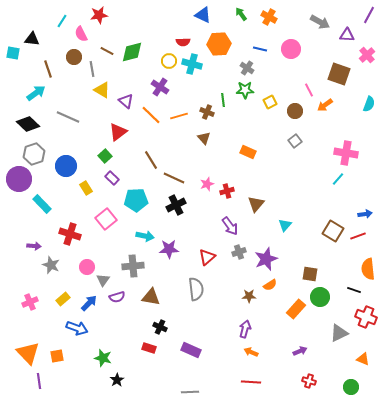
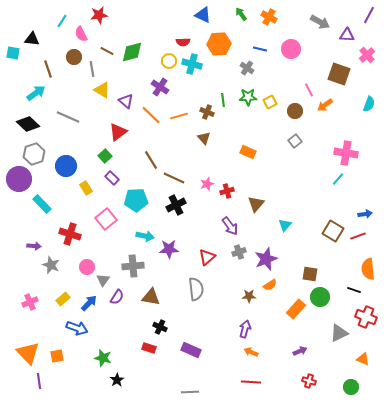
green star at (245, 90): moved 3 px right, 7 px down
purple semicircle at (117, 297): rotated 42 degrees counterclockwise
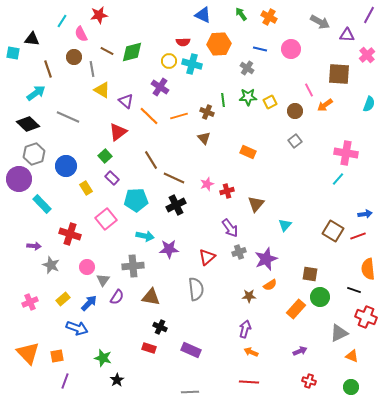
brown square at (339, 74): rotated 15 degrees counterclockwise
orange line at (151, 115): moved 2 px left, 1 px down
purple arrow at (230, 226): moved 2 px down
orange triangle at (363, 359): moved 11 px left, 3 px up
purple line at (39, 381): moved 26 px right; rotated 28 degrees clockwise
red line at (251, 382): moved 2 px left
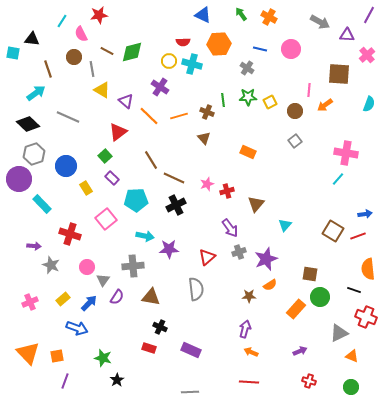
pink line at (309, 90): rotated 32 degrees clockwise
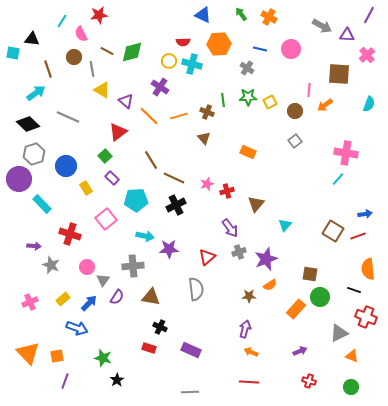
gray arrow at (320, 22): moved 2 px right, 4 px down
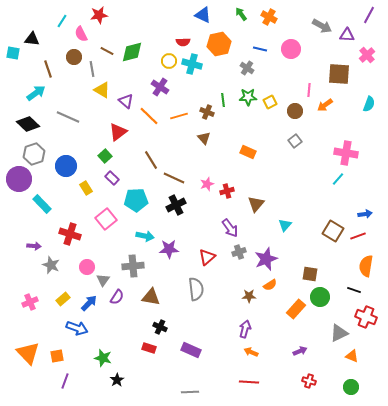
orange hexagon at (219, 44): rotated 10 degrees counterclockwise
orange semicircle at (368, 269): moved 2 px left, 3 px up; rotated 15 degrees clockwise
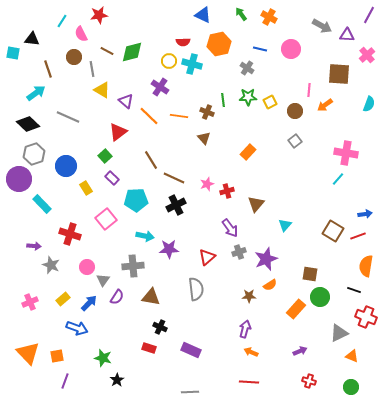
orange line at (179, 116): rotated 24 degrees clockwise
orange rectangle at (248, 152): rotated 70 degrees counterclockwise
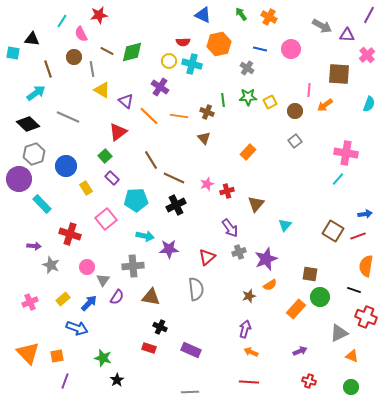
brown star at (249, 296): rotated 16 degrees counterclockwise
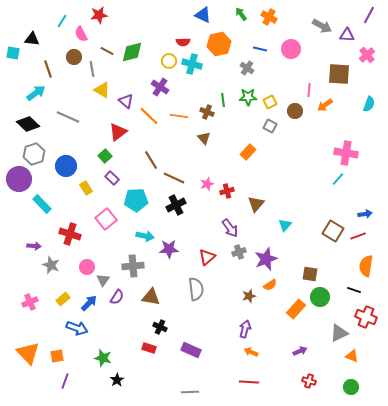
gray square at (295, 141): moved 25 px left, 15 px up; rotated 24 degrees counterclockwise
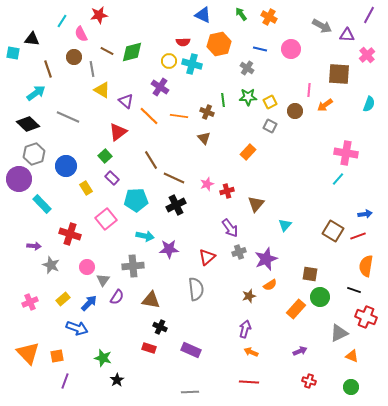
brown triangle at (151, 297): moved 3 px down
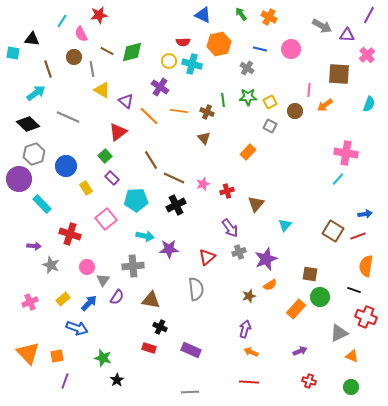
orange line at (179, 116): moved 5 px up
pink star at (207, 184): moved 4 px left
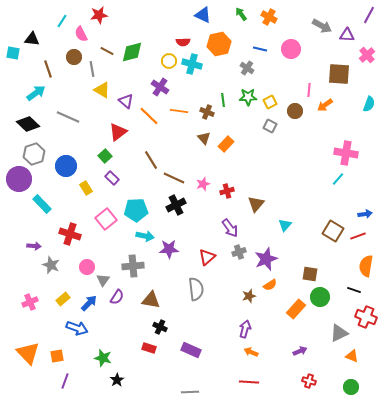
orange rectangle at (248, 152): moved 22 px left, 8 px up
cyan pentagon at (136, 200): moved 10 px down
